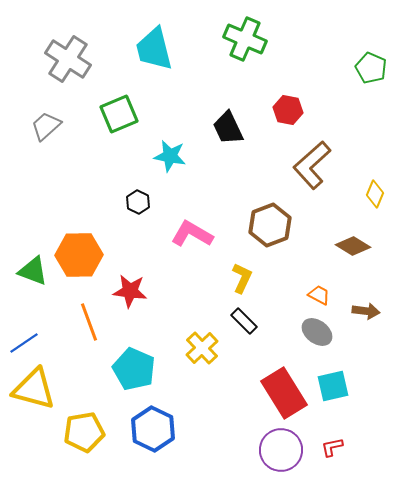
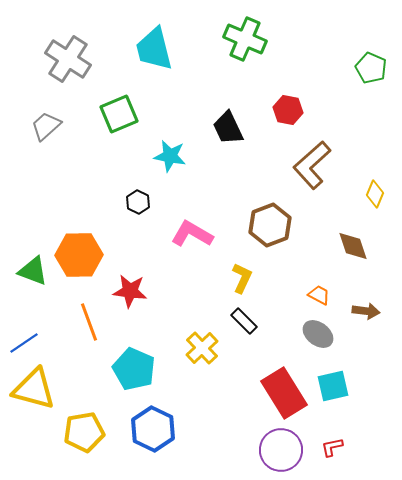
brown diamond: rotated 40 degrees clockwise
gray ellipse: moved 1 px right, 2 px down
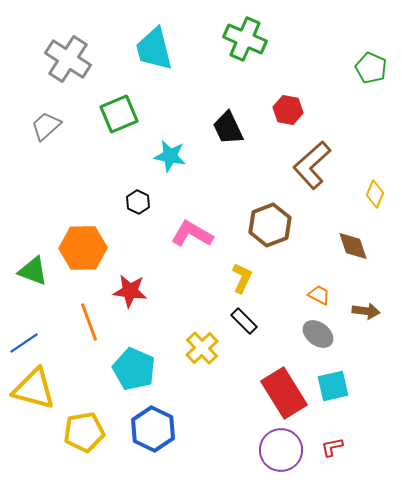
orange hexagon: moved 4 px right, 7 px up
